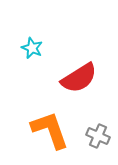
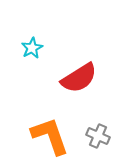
cyan star: rotated 20 degrees clockwise
orange L-shape: moved 6 px down
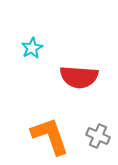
red semicircle: moved 1 px up; rotated 36 degrees clockwise
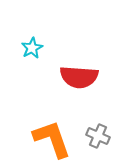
orange L-shape: moved 2 px right, 3 px down
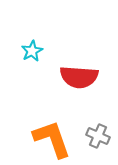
cyan star: moved 3 px down
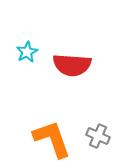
cyan star: moved 5 px left, 1 px down
red semicircle: moved 7 px left, 12 px up
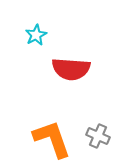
cyan star: moved 9 px right, 17 px up
red semicircle: moved 1 px left, 4 px down
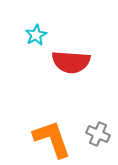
red semicircle: moved 7 px up
gray cross: moved 2 px up
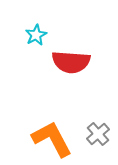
gray cross: rotated 25 degrees clockwise
orange L-shape: rotated 9 degrees counterclockwise
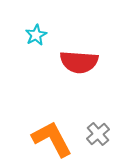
red semicircle: moved 8 px right
